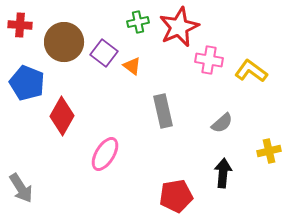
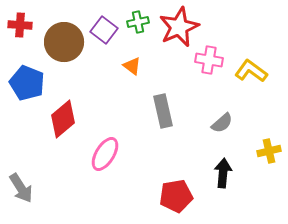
purple square: moved 23 px up
red diamond: moved 1 px right, 3 px down; rotated 21 degrees clockwise
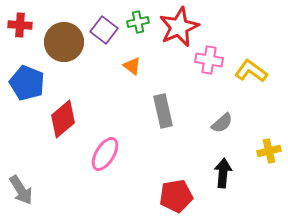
gray arrow: moved 2 px down
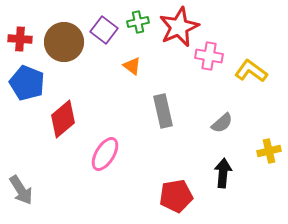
red cross: moved 14 px down
pink cross: moved 4 px up
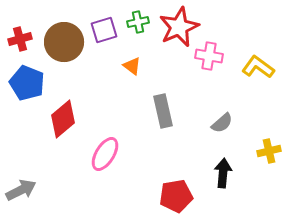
purple square: rotated 36 degrees clockwise
red cross: rotated 20 degrees counterclockwise
yellow L-shape: moved 7 px right, 4 px up
gray arrow: rotated 84 degrees counterclockwise
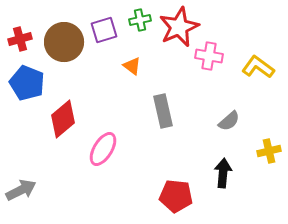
green cross: moved 2 px right, 2 px up
gray semicircle: moved 7 px right, 2 px up
pink ellipse: moved 2 px left, 5 px up
red pentagon: rotated 16 degrees clockwise
